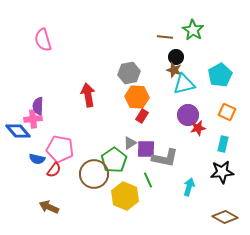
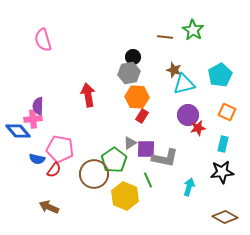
black circle: moved 43 px left
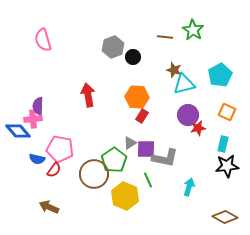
gray hexagon: moved 16 px left, 26 px up; rotated 10 degrees counterclockwise
black star: moved 5 px right, 6 px up
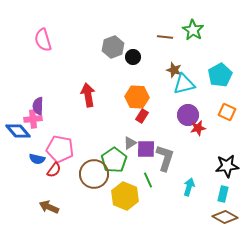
cyan rectangle: moved 50 px down
gray L-shape: rotated 84 degrees counterclockwise
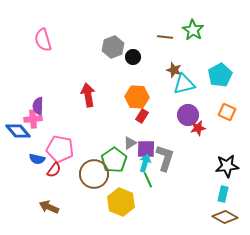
cyan arrow: moved 44 px left, 24 px up
yellow hexagon: moved 4 px left, 6 px down
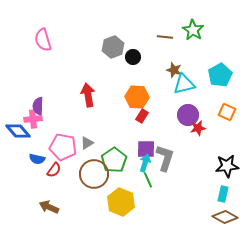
gray triangle: moved 43 px left
pink pentagon: moved 3 px right, 2 px up
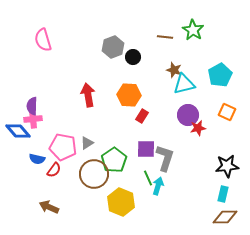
orange hexagon: moved 8 px left, 2 px up
purple semicircle: moved 6 px left
cyan arrow: moved 13 px right, 23 px down
green line: moved 2 px up
brown diamond: rotated 30 degrees counterclockwise
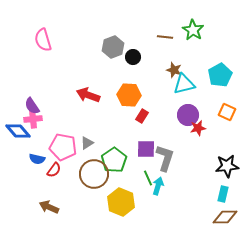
red arrow: rotated 60 degrees counterclockwise
purple semicircle: rotated 36 degrees counterclockwise
